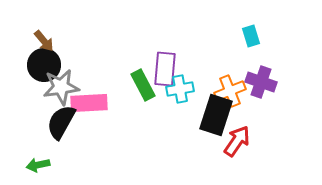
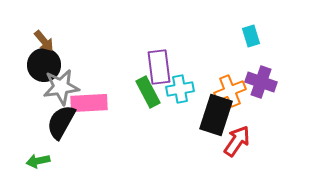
purple rectangle: moved 6 px left, 2 px up; rotated 12 degrees counterclockwise
green rectangle: moved 5 px right, 7 px down
green arrow: moved 4 px up
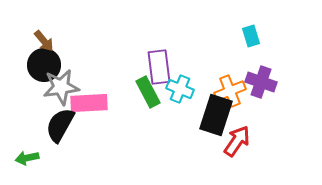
cyan cross: rotated 32 degrees clockwise
black semicircle: moved 1 px left, 3 px down
green arrow: moved 11 px left, 3 px up
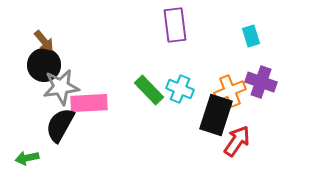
purple rectangle: moved 16 px right, 42 px up
green rectangle: moved 1 px right, 2 px up; rotated 16 degrees counterclockwise
